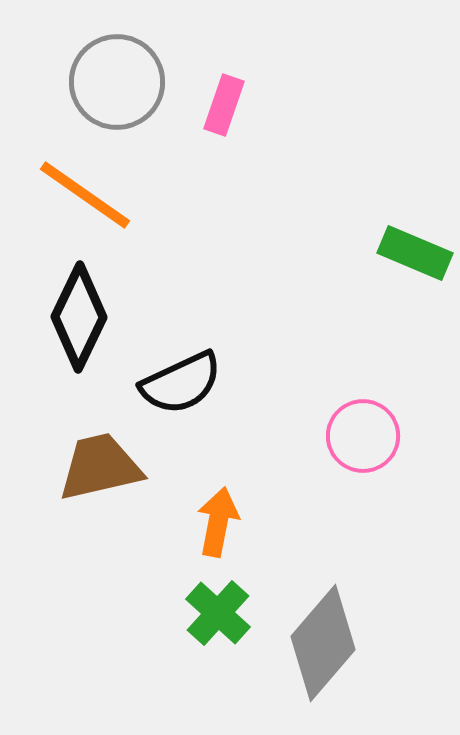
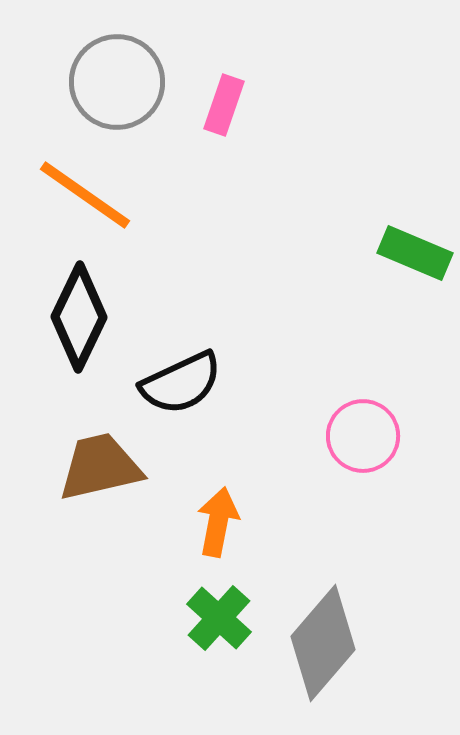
green cross: moved 1 px right, 5 px down
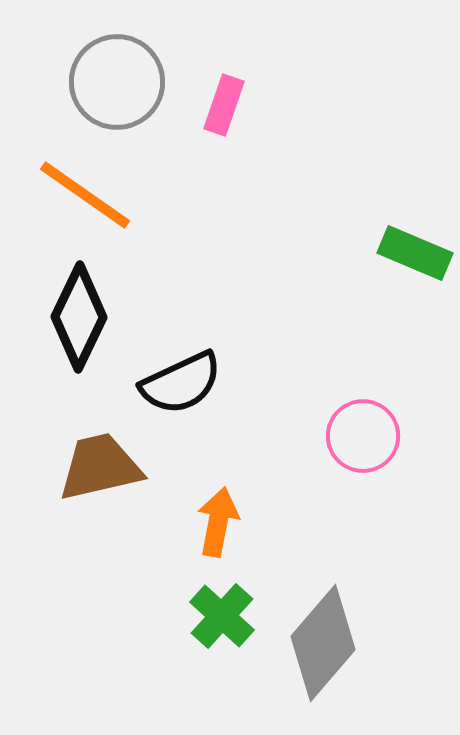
green cross: moved 3 px right, 2 px up
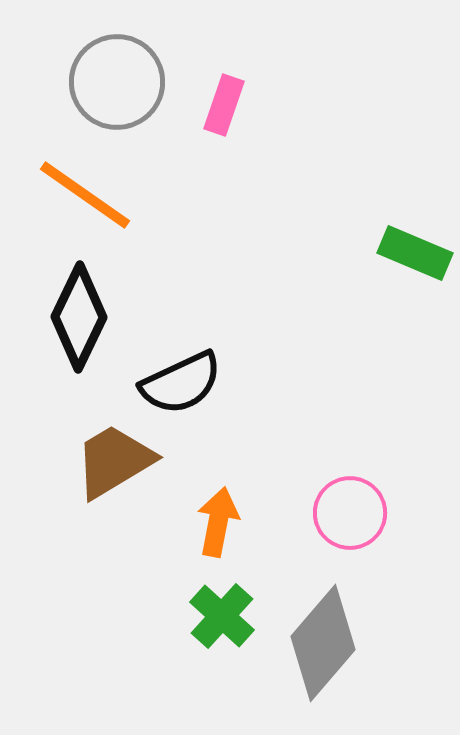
pink circle: moved 13 px left, 77 px down
brown trapezoid: moved 14 px right, 6 px up; rotated 18 degrees counterclockwise
